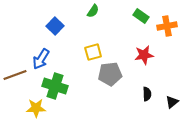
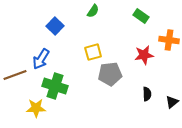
orange cross: moved 2 px right, 14 px down; rotated 18 degrees clockwise
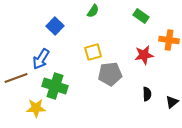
brown line: moved 1 px right, 3 px down
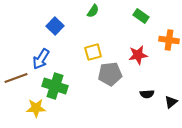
red star: moved 6 px left
black semicircle: rotated 88 degrees clockwise
black triangle: moved 1 px left
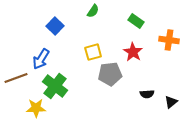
green rectangle: moved 5 px left, 5 px down
red star: moved 5 px left, 3 px up; rotated 30 degrees counterclockwise
green cross: rotated 20 degrees clockwise
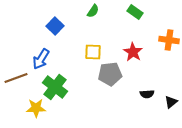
green rectangle: moved 1 px left, 9 px up
yellow square: rotated 18 degrees clockwise
green cross: moved 1 px down
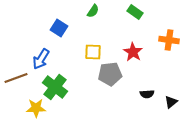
blue square: moved 4 px right, 2 px down; rotated 12 degrees counterclockwise
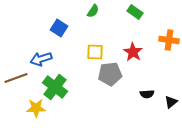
yellow square: moved 2 px right
blue arrow: rotated 40 degrees clockwise
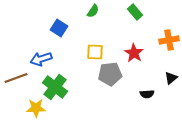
green rectangle: rotated 14 degrees clockwise
orange cross: rotated 18 degrees counterclockwise
red star: moved 1 px right, 1 px down
black triangle: moved 24 px up
